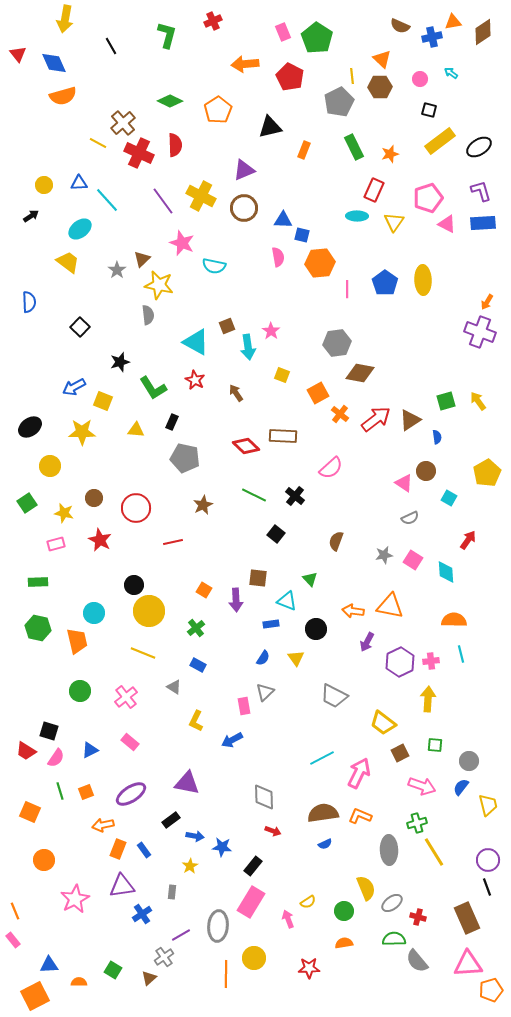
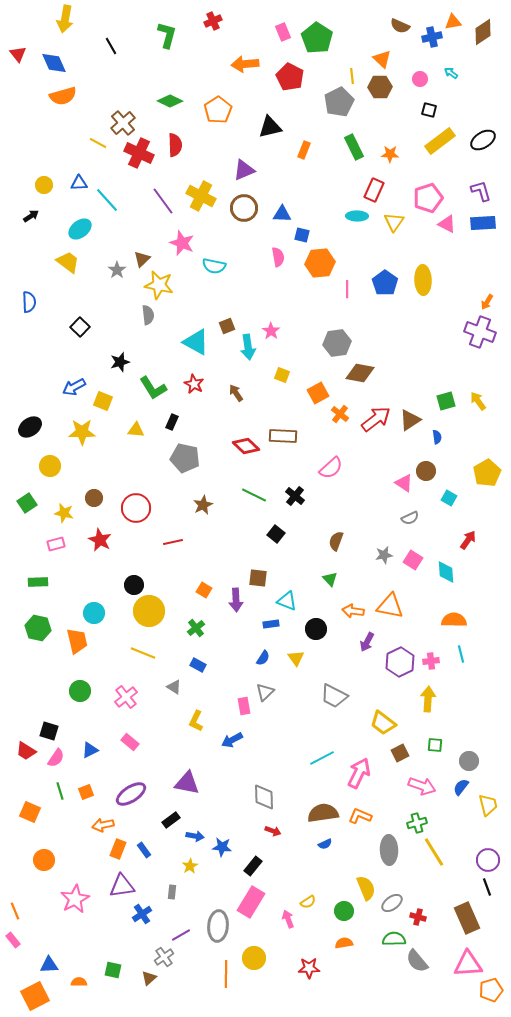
black ellipse at (479, 147): moved 4 px right, 7 px up
orange star at (390, 154): rotated 18 degrees clockwise
blue triangle at (283, 220): moved 1 px left, 6 px up
red star at (195, 380): moved 1 px left, 4 px down
green triangle at (310, 579): moved 20 px right
green square at (113, 970): rotated 18 degrees counterclockwise
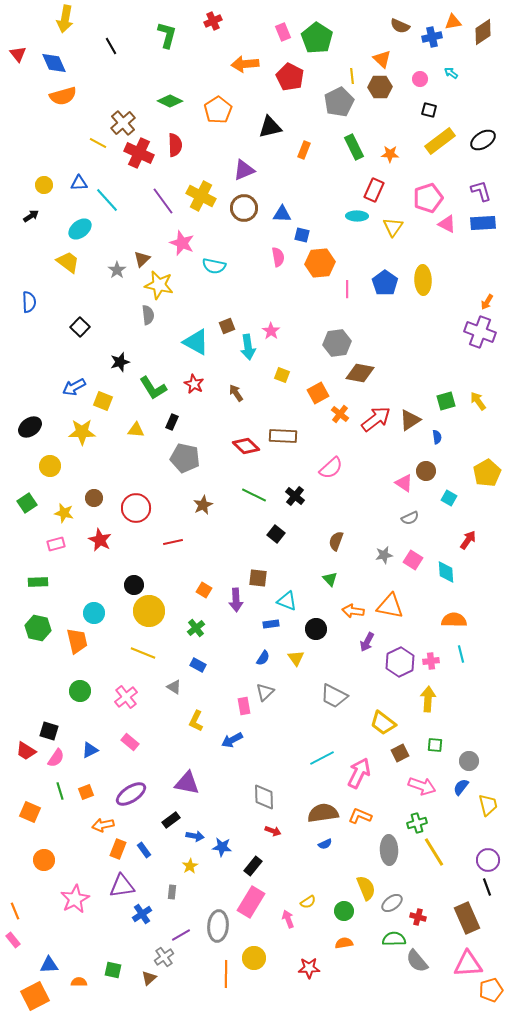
yellow triangle at (394, 222): moved 1 px left, 5 px down
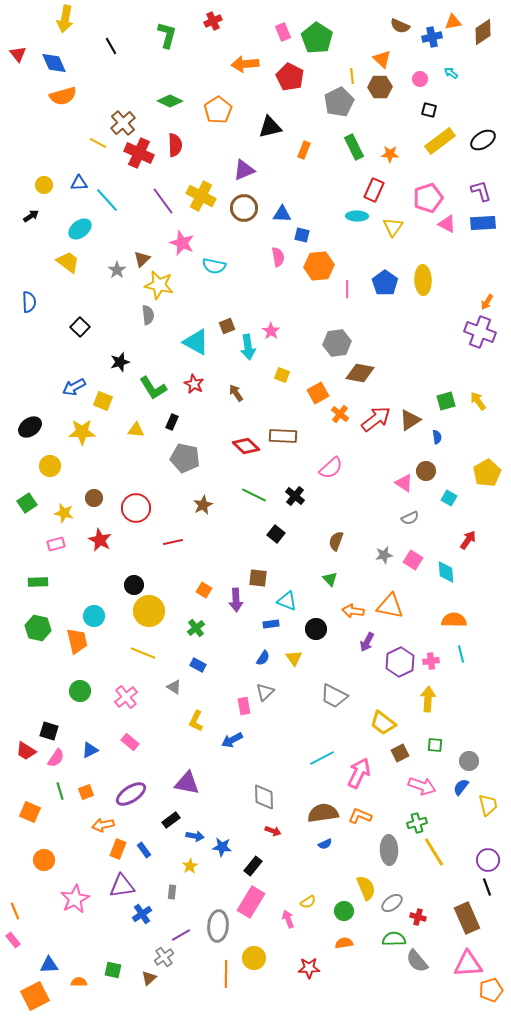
orange hexagon at (320, 263): moved 1 px left, 3 px down
cyan circle at (94, 613): moved 3 px down
yellow triangle at (296, 658): moved 2 px left
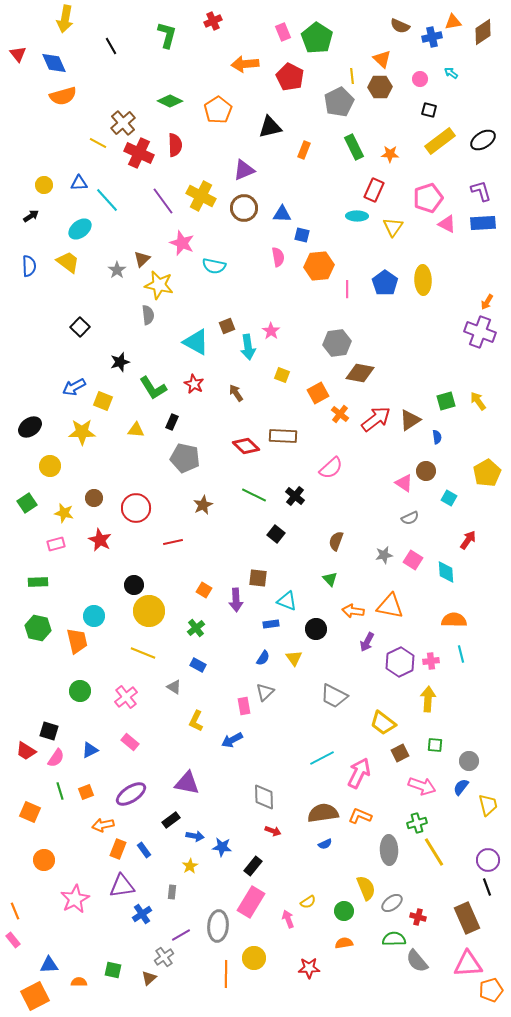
blue semicircle at (29, 302): moved 36 px up
